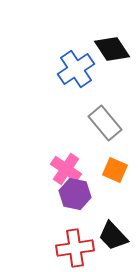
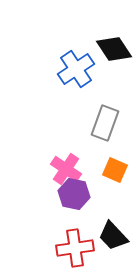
black diamond: moved 2 px right
gray rectangle: rotated 60 degrees clockwise
purple hexagon: moved 1 px left
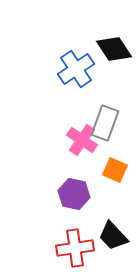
pink cross: moved 16 px right, 29 px up
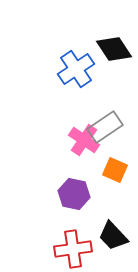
gray rectangle: moved 4 px down; rotated 36 degrees clockwise
pink cross: moved 2 px right
red cross: moved 2 px left, 1 px down
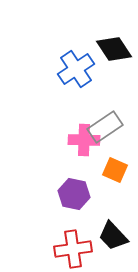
pink cross: rotated 32 degrees counterclockwise
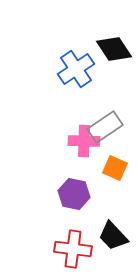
pink cross: moved 1 px down
orange square: moved 2 px up
red cross: rotated 15 degrees clockwise
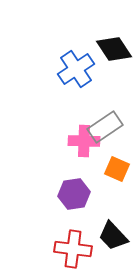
orange square: moved 2 px right, 1 px down
purple hexagon: rotated 20 degrees counterclockwise
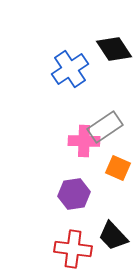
blue cross: moved 6 px left
orange square: moved 1 px right, 1 px up
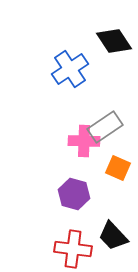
black diamond: moved 8 px up
purple hexagon: rotated 24 degrees clockwise
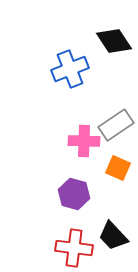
blue cross: rotated 12 degrees clockwise
gray rectangle: moved 11 px right, 2 px up
red cross: moved 1 px right, 1 px up
